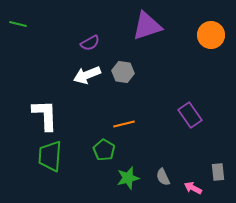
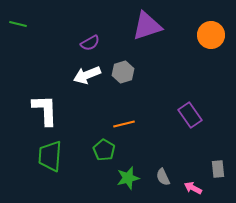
gray hexagon: rotated 25 degrees counterclockwise
white L-shape: moved 5 px up
gray rectangle: moved 3 px up
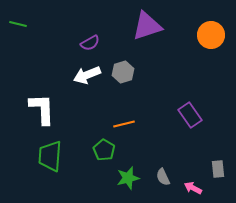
white L-shape: moved 3 px left, 1 px up
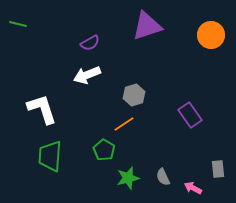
gray hexagon: moved 11 px right, 23 px down
white L-shape: rotated 16 degrees counterclockwise
orange line: rotated 20 degrees counterclockwise
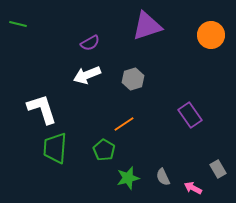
gray hexagon: moved 1 px left, 16 px up
green trapezoid: moved 5 px right, 8 px up
gray rectangle: rotated 24 degrees counterclockwise
